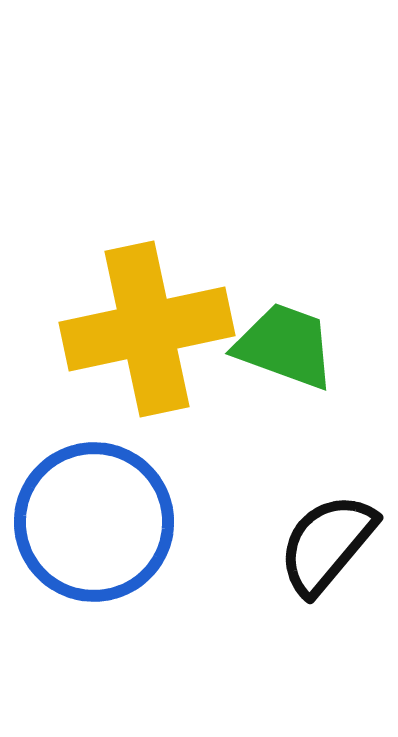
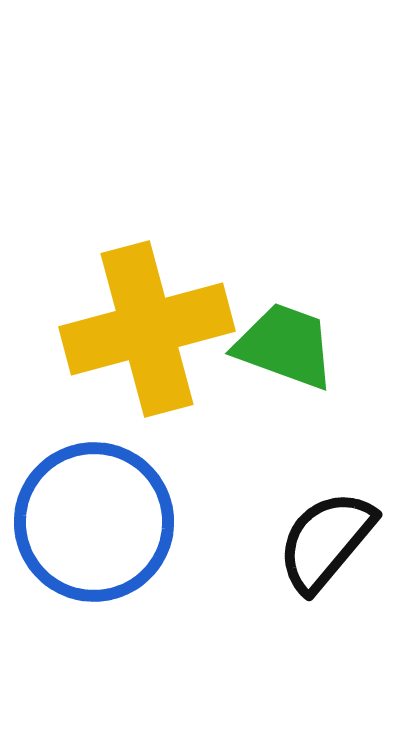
yellow cross: rotated 3 degrees counterclockwise
black semicircle: moved 1 px left, 3 px up
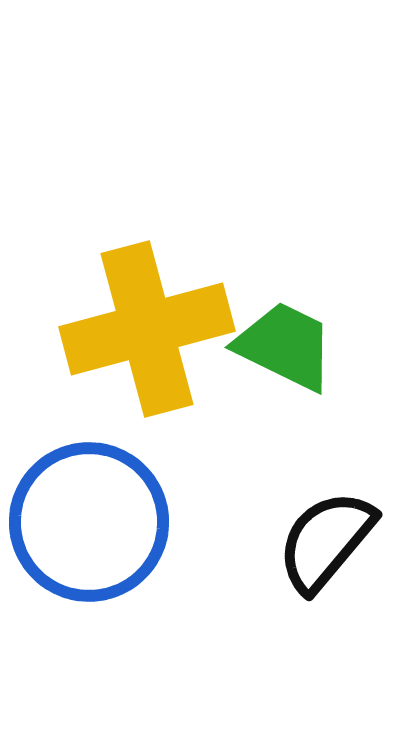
green trapezoid: rotated 6 degrees clockwise
blue circle: moved 5 px left
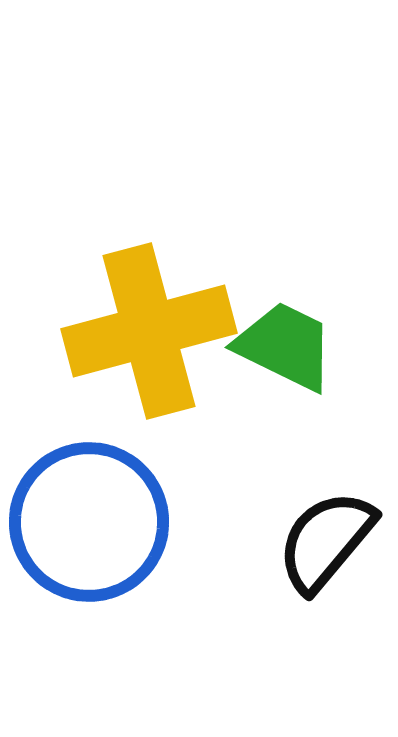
yellow cross: moved 2 px right, 2 px down
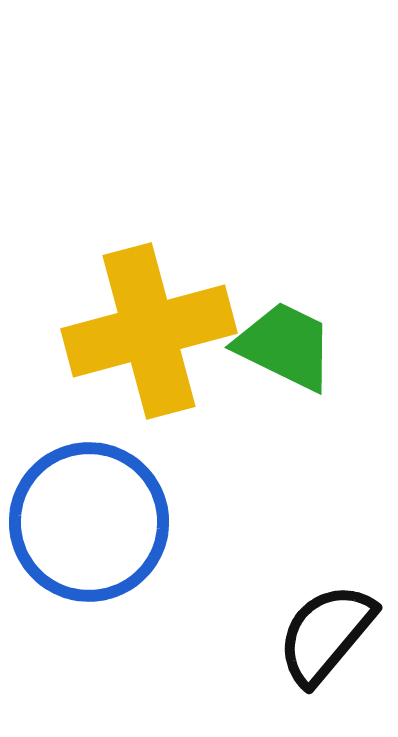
black semicircle: moved 93 px down
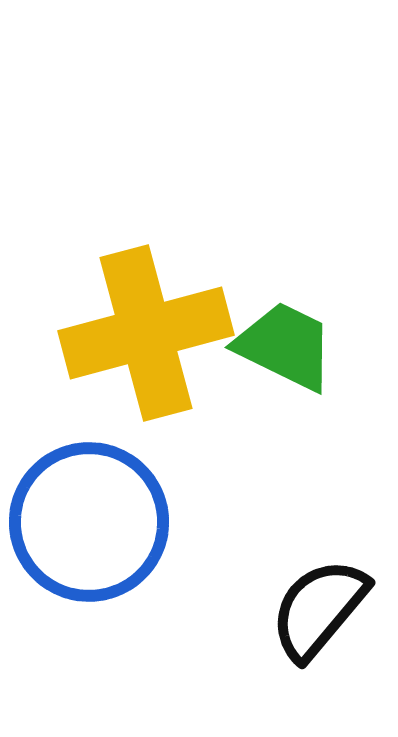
yellow cross: moved 3 px left, 2 px down
black semicircle: moved 7 px left, 25 px up
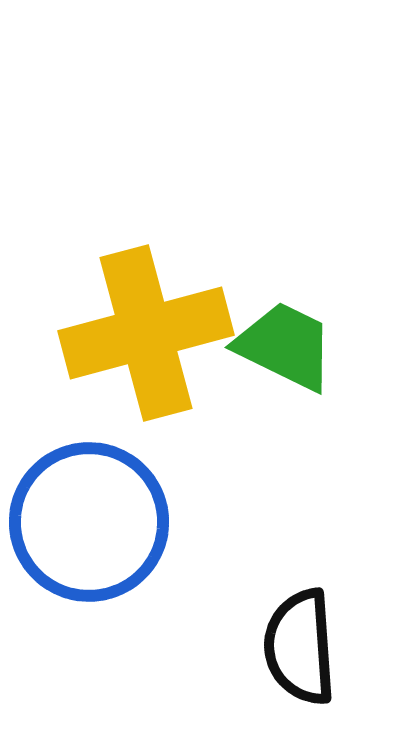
black semicircle: moved 19 px left, 38 px down; rotated 44 degrees counterclockwise
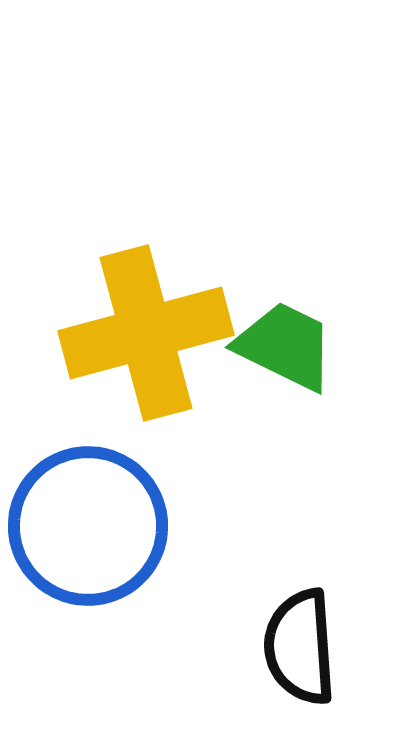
blue circle: moved 1 px left, 4 px down
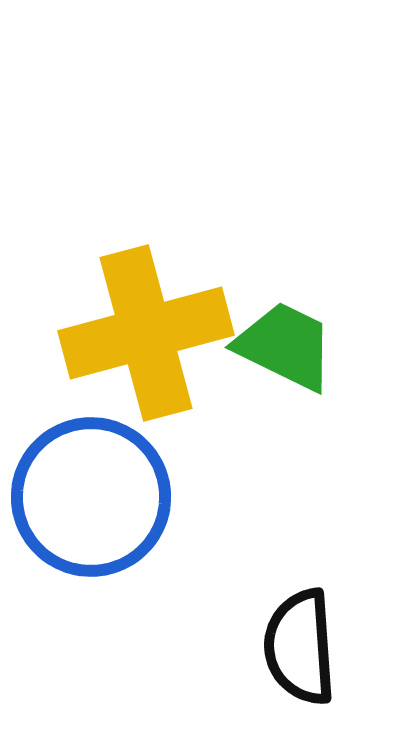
blue circle: moved 3 px right, 29 px up
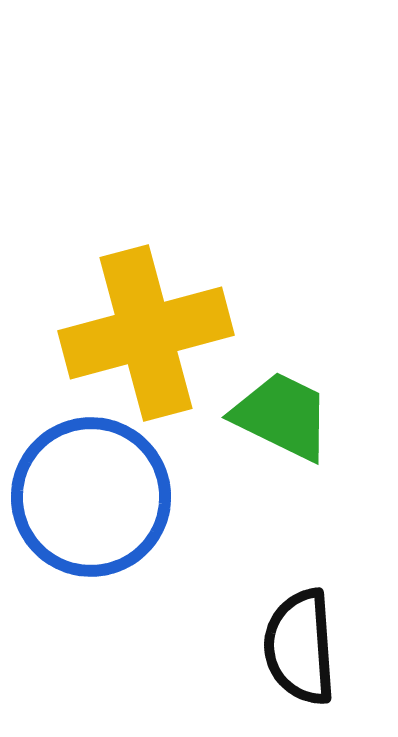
green trapezoid: moved 3 px left, 70 px down
